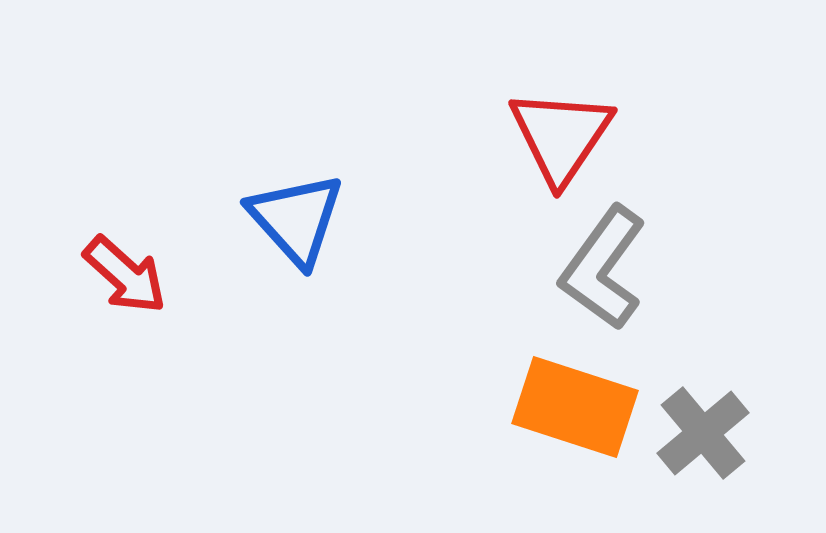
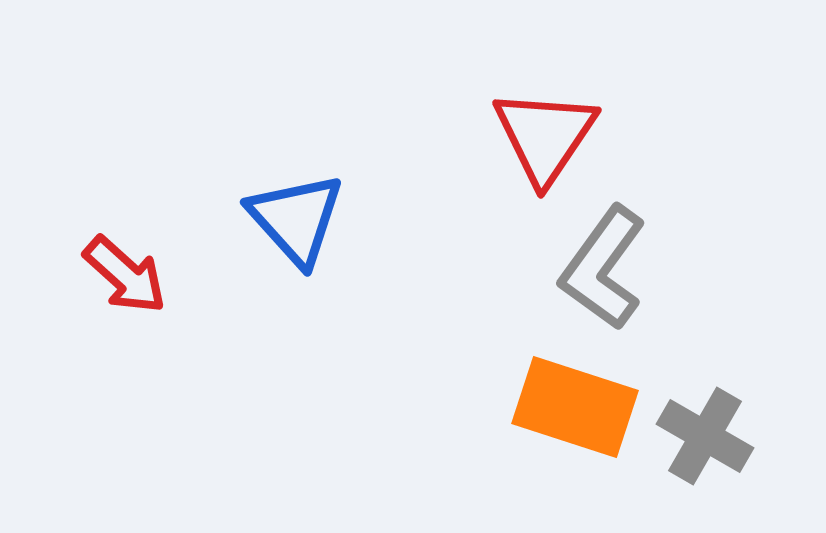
red triangle: moved 16 px left
gray cross: moved 2 px right, 3 px down; rotated 20 degrees counterclockwise
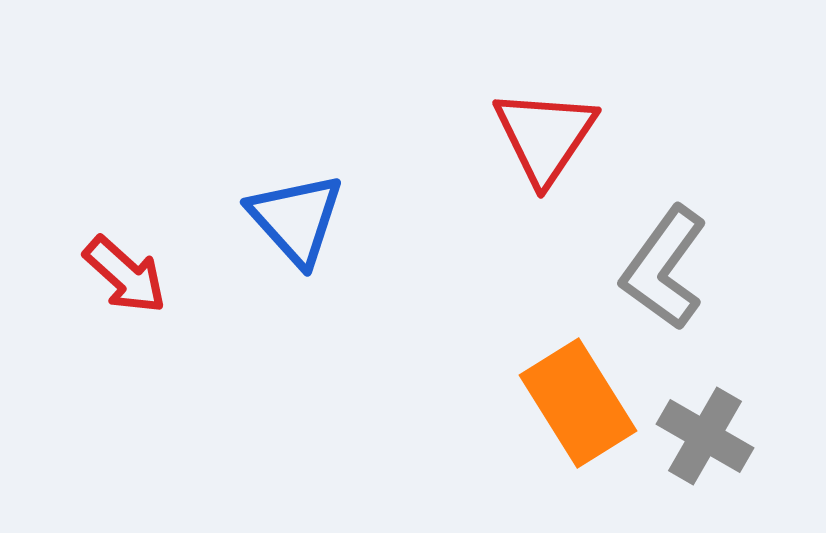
gray L-shape: moved 61 px right
orange rectangle: moved 3 px right, 4 px up; rotated 40 degrees clockwise
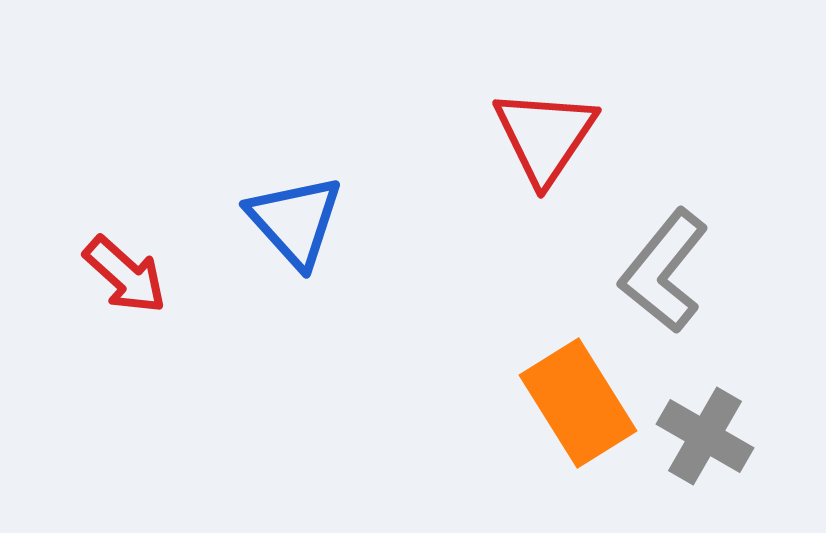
blue triangle: moved 1 px left, 2 px down
gray L-shape: moved 3 px down; rotated 3 degrees clockwise
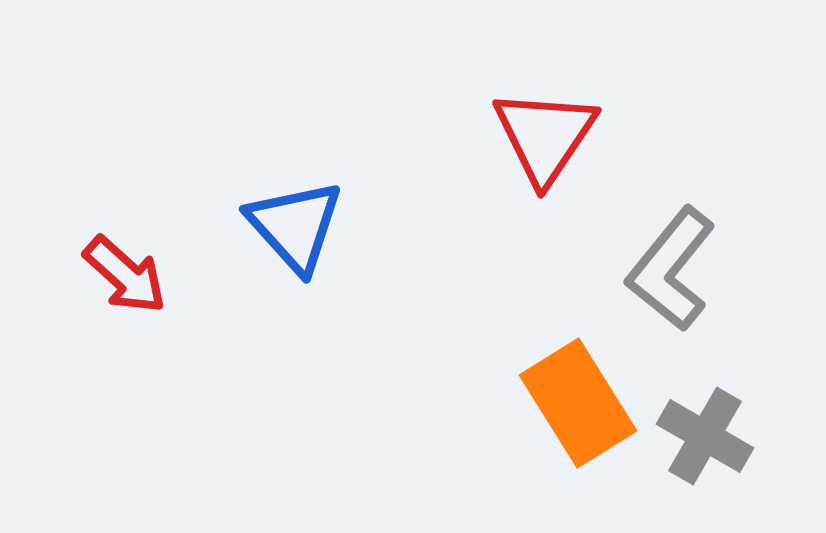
blue triangle: moved 5 px down
gray L-shape: moved 7 px right, 2 px up
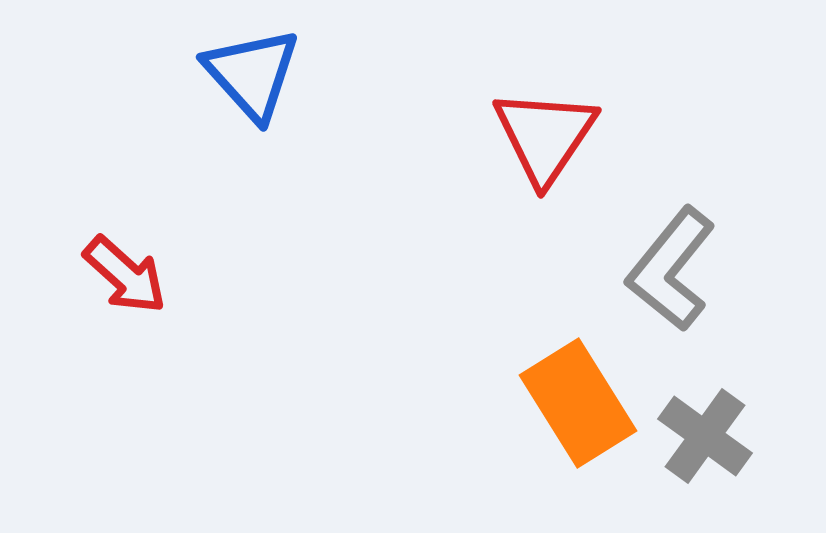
blue triangle: moved 43 px left, 152 px up
gray cross: rotated 6 degrees clockwise
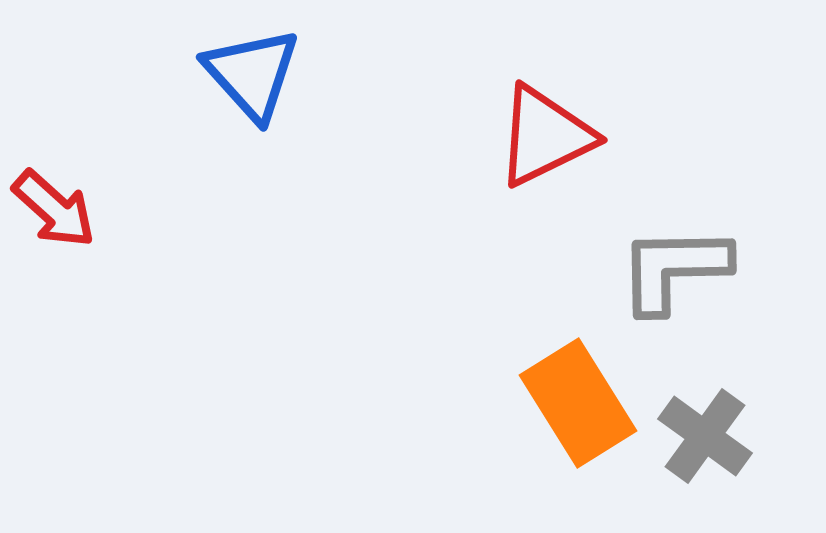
red triangle: rotated 30 degrees clockwise
gray L-shape: moved 3 px right; rotated 50 degrees clockwise
red arrow: moved 71 px left, 66 px up
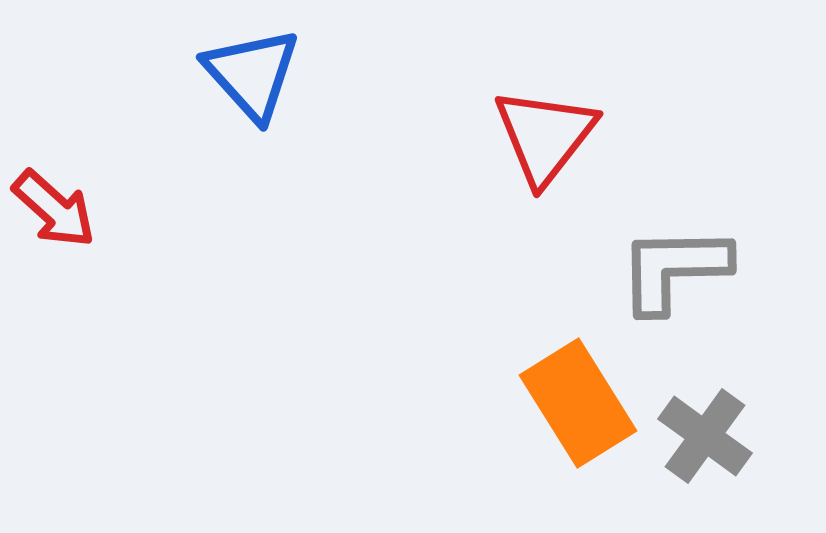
red triangle: rotated 26 degrees counterclockwise
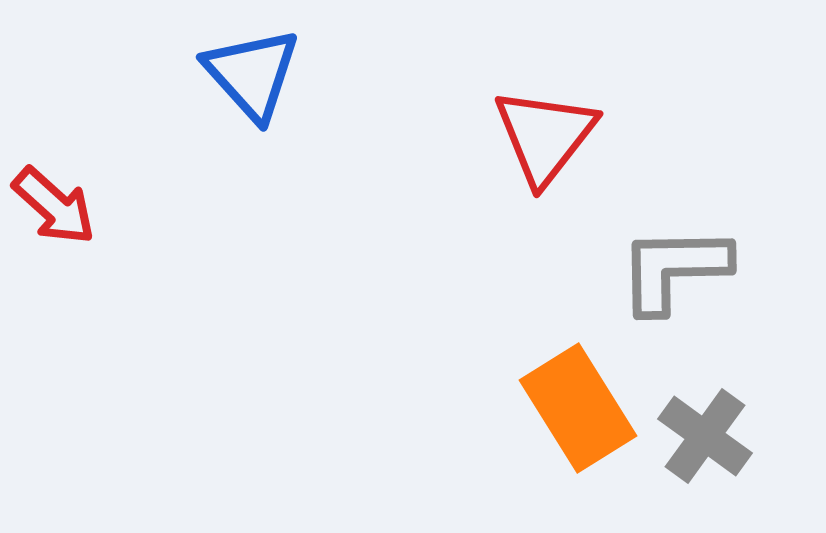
red arrow: moved 3 px up
orange rectangle: moved 5 px down
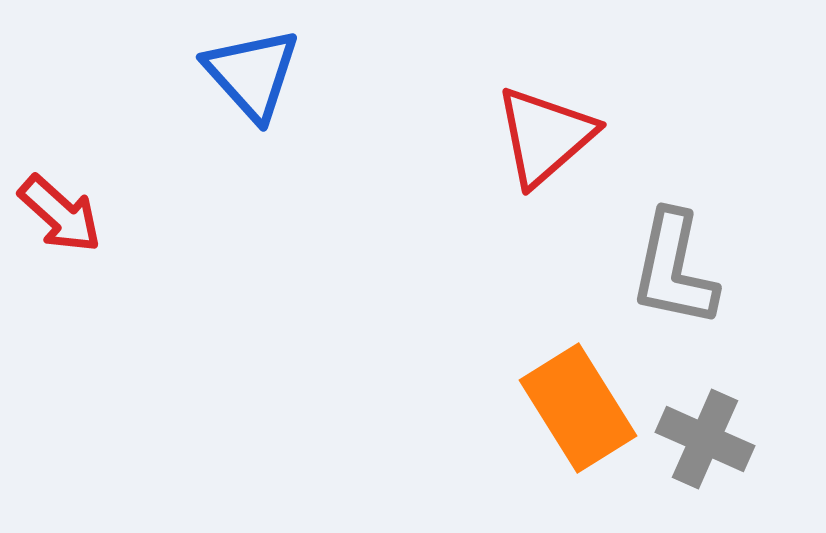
red triangle: rotated 11 degrees clockwise
red arrow: moved 6 px right, 8 px down
gray L-shape: rotated 77 degrees counterclockwise
gray cross: moved 3 px down; rotated 12 degrees counterclockwise
